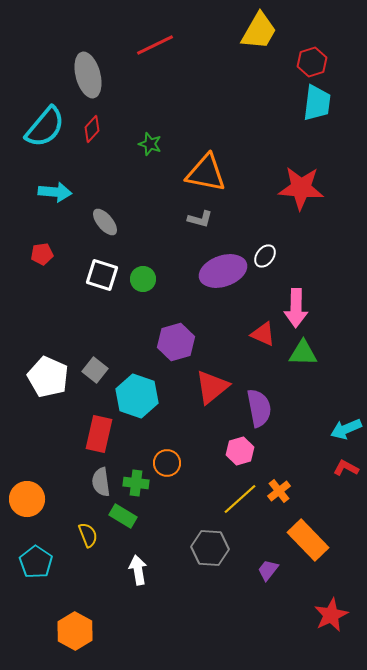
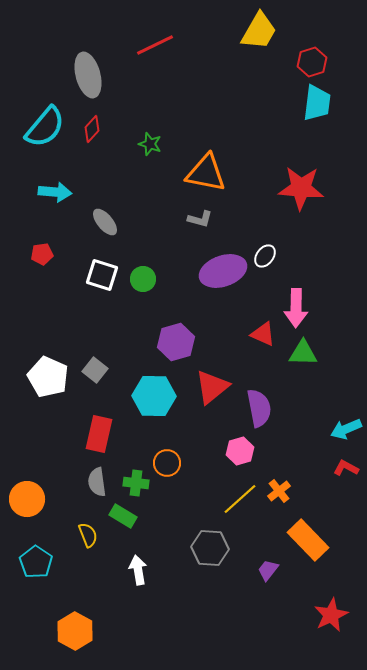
cyan hexagon at (137, 396): moved 17 px right; rotated 18 degrees counterclockwise
gray semicircle at (101, 482): moved 4 px left
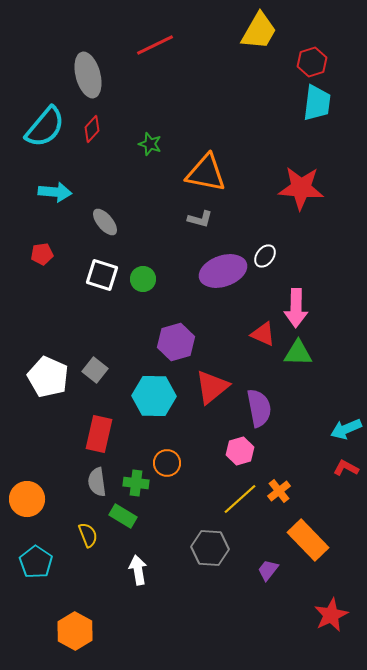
green triangle at (303, 353): moved 5 px left
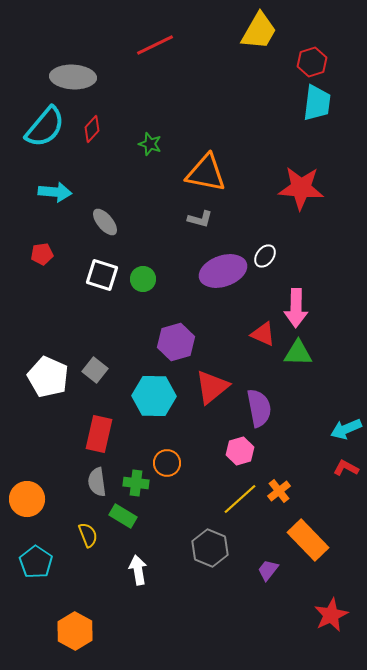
gray ellipse at (88, 75): moved 15 px left, 2 px down; rotated 72 degrees counterclockwise
gray hexagon at (210, 548): rotated 18 degrees clockwise
